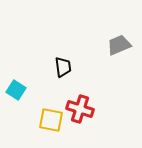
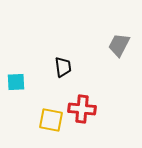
gray trapezoid: rotated 40 degrees counterclockwise
cyan square: moved 8 px up; rotated 36 degrees counterclockwise
red cross: moved 2 px right; rotated 12 degrees counterclockwise
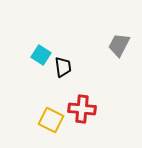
cyan square: moved 25 px right, 27 px up; rotated 36 degrees clockwise
yellow square: rotated 15 degrees clockwise
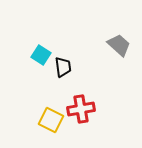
gray trapezoid: rotated 105 degrees clockwise
red cross: moved 1 px left; rotated 16 degrees counterclockwise
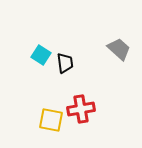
gray trapezoid: moved 4 px down
black trapezoid: moved 2 px right, 4 px up
yellow square: rotated 15 degrees counterclockwise
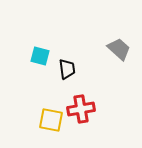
cyan square: moved 1 px left, 1 px down; rotated 18 degrees counterclockwise
black trapezoid: moved 2 px right, 6 px down
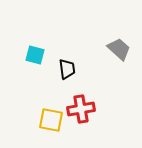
cyan square: moved 5 px left, 1 px up
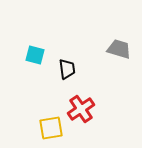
gray trapezoid: rotated 25 degrees counterclockwise
red cross: rotated 24 degrees counterclockwise
yellow square: moved 8 px down; rotated 20 degrees counterclockwise
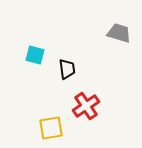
gray trapezoid: moved 16 px up
red cross: moved 5 px right, 3 px up
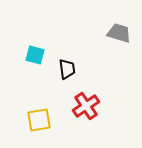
yellow square: moved 12 px left, 8 px up
